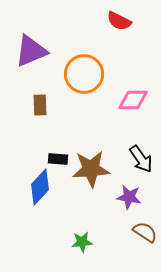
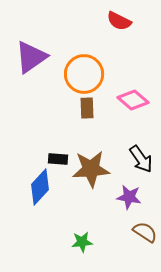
purple triangle: moved 6 px down; rotated 12 degrees counterclockwise
pink diamond: rotated 40 degrees clockwise
brown rectangle: moved 47 px right, 3 px down
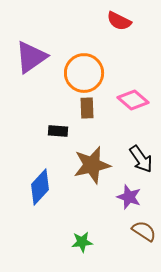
orange circle: moved 1 px up
black rectangle: moved 28 px up
brown star: moved 1 px right, 4 px up; rotated 9 degrees counterclockwise
purple star: rotated 10 degrees clockwise
brown semicircle: moved 1 px left, 1 px up
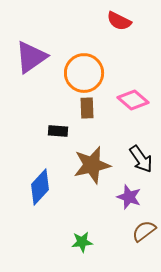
brown semicircle: rotated 70 degrees counterclockwise
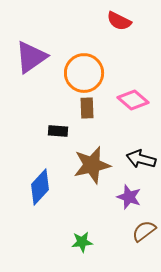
black arrow: rotated 140 degrees clockwise
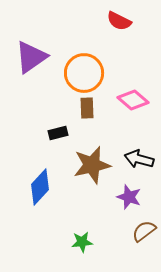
black rectangle: moved 2 px down; rotated 18 degrees counterclockwise
black arrow: moved 2 px left
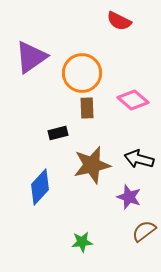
orange circle: moved 2 px left
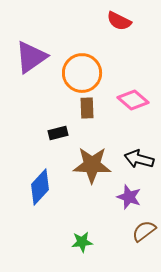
brown star: rotated 15 degrees clockwise
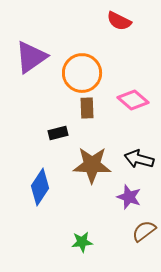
blue diamond: rotated 9 degrees counterclockwise
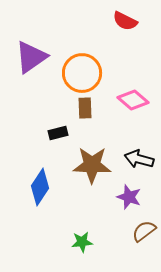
red semicircle: moved 6 px right
brown rectangle: moved 2 px left
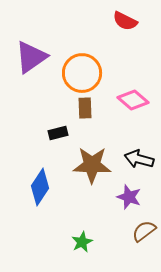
green star: rotated 20 degrees counterclockwise
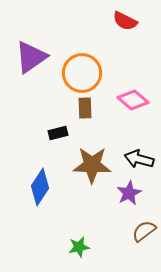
purple star: moved 4 px up; rotated 25 degrees clockwise
green star: moved 3 px left, 5 px down; rotated 15 degrees clockwise
